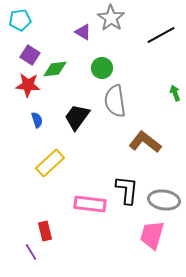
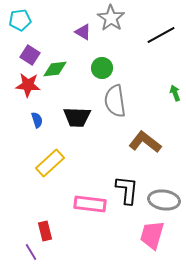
black trapezoid: rotated 124 degrees counterclockwise
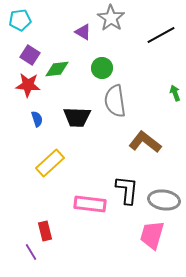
green diamond: moved 2 px right
blue semicircle: moved 1 px up
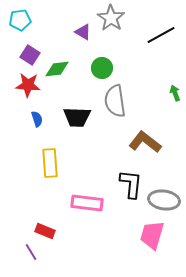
yellow rectangle: rotated 52 degrees counterclockwise
black L-shape: moved 4 px right, 6 px up
pink rectangle: moved 3 px left, 1 px up
red rectangle: rotated 54 degrees counterclockwise
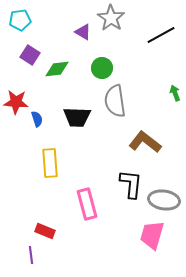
red star: moved 12 px left, 17 px down
pink rectangle: moved 1 px down; rotated 68 degrees clockwise
purple line: moved 3 px down; rotated 24 degrees clockwise
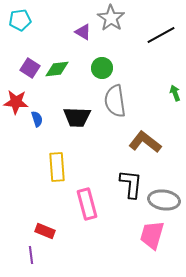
purple square: moved 13 px down
yellow rectangle: moved 7 px right, 4 px down
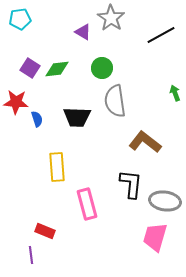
cyan pentagon: moved 1 px up
gray ellipse: moved 1 px right, 1 px down
pink trapezoid: moved 3 px right, 2 px down
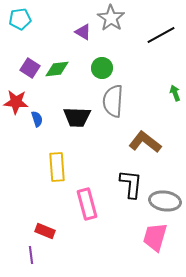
gray semicircle: moved 2 px left; rotated 12 degrees clockwise
